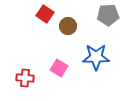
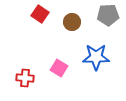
red square: moved 5 px left
brown circle: moved 4 px right, 4 px up
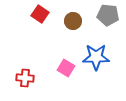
gray pentagon: rotated 10 degrees clockwise
brown circle: moved 1 px right, 1 px up
pink square: moved 7 px right
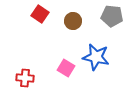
gray pentagon: moved 4 px right, 1 px down
blue star: rotated 12 degrees clockwise
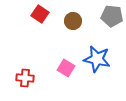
blue star: moved 1 px right, 2 px down
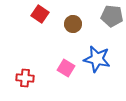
brown circle: moved 3 px down
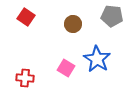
red square: moved 14 px left, 3 px down
blue star: rotated 20 degrees clockwise
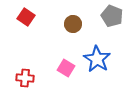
gray pentagon: rotated 15 degrees clockwise
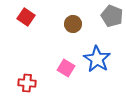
red cross: moved 2 px right, 5 px down
